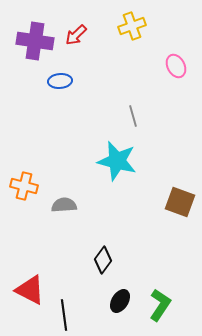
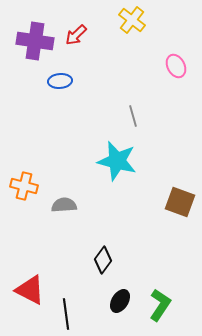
yellow cross: moved 6 px up; rotated 32 degrees counterclockwise
black line: moved 2 px right, 1 px up
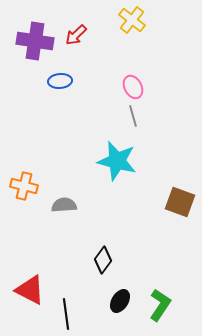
pink ellipse: moved 43 px left, 21 px down
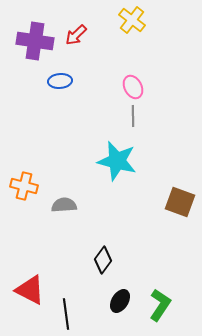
gray line: rotated 15 degrees clockwise
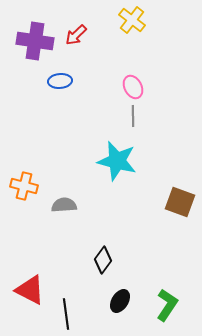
green L-shape: moved 7 px right
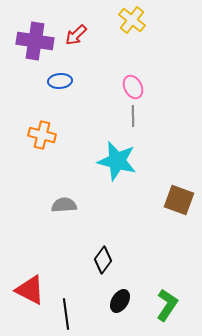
orange cross: moved 18 px right, 51 px up
brown square: moved 1 px left, 2 px up
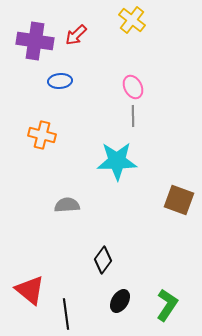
cyan star: rotated 15 degrees counterclockwise
gray semicircle: moved 3 px right
red triangle: rotated 12 degrees clockwise
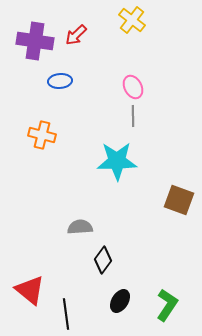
gray semicircle: moved 13 px right, 22 px down
